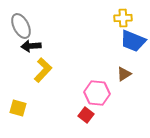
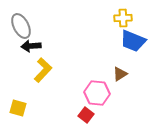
brown triangle: moved 4 px left
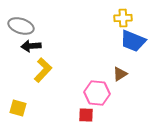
gray ellipse: rotated 45 degrees counterclockwise
red square: rotated 35 degrees counterclockwise
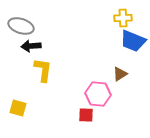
yellow L-shape: rotated 35 degrees counterclockwise
pink hexagon: moved 1 px right, 1 px down
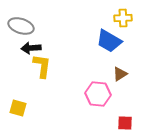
blue trapezoid: moved 24 px left; rotated 8 degrees clockwise
black arrow: moved 2 px down
yellow L-shape: moved 1 px left, 4 px up
red square: moved 39 px right, 8 px down
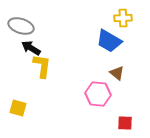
black arrow: rotated 36 degrees clockwise
brown triangle: moved 3 px left, 1 px up; rotated 49 degrees counterclockwise
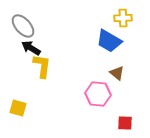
gray ellipse: moved 2 px right; rotated 30 degrees clockwise
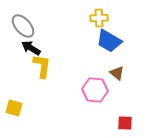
yellow cross: moved 24 px left
pink hexagon: moved 3 px left, 4 px up
yellow square: moved 4 px left
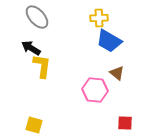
gray ellipse: moved 14 px right, 9 px up
yellow square: moved 20 px right, 17 px down
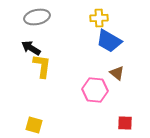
gray ellipse: rotated 60 degrees counterclockwise
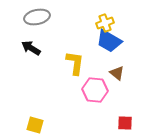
yellow cross: moved 6 px right, 5 px down; rotated 18 degrees counterclockwise
yellow L-shape: moved 33 px right, 3 px up
yellow square: moved 1 px right
